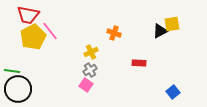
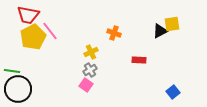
red rectangle: moved 3 px up
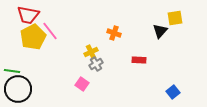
yellow square: moved 3 px right, 6 px up
black triangle: rotated 21 degrees counterclockwise
gray cross: moved 6 px right, 6 px up
pink square: moved 4 px left, 1 px up
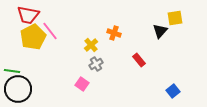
yellow cross: moved 7 px up; rotated 16 degrees counterclockwise
red rectangle: rotated 48 degrees clockwise
blue square: moved 1 px up
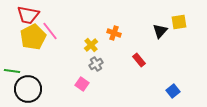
yellow square: moved 4 px right, 4 px down
black circle: moved 10 px right
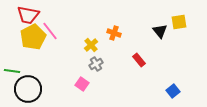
black triangle: rotated 21 degrees counterclockwise
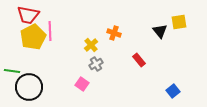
pink line: rotated 36 degrees clockwise
black circle: moved 1 px right, 2 px up
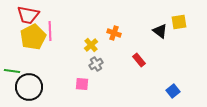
black triangle: rotated 14 degrees counterclockwise
pink square: rotated 32 degrees counterclockwise
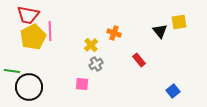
black triangle: rotated 14 degrees clockwise
